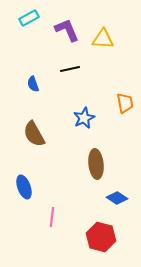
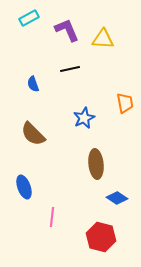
brown semicircle: moved 1 px left; rotated 16 degrees counterclockwise
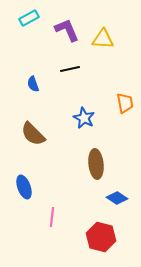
blue star: rotated 20 degrees counterclockwise
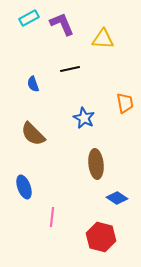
purple L-shape: moved 5 px left, 6 px up
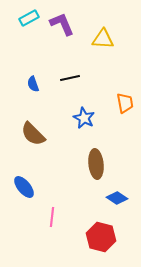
black line: moved 9 px down
blue ellipse: rotated 20 degrees counterclockwise
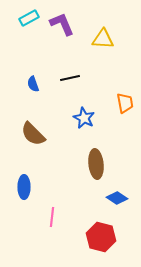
blue ellipse: rotated 40 degrees clockwise
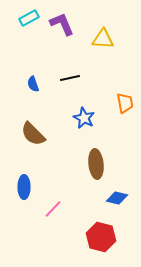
blue diamond: rotated 20 degrees counterclockwise
pink line: moved 1 px right, 8 px up; rotated 36 degrees clockwise
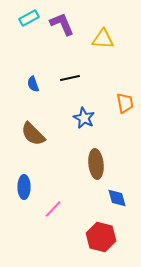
blue diamond: rotated 60 degrees clockwise
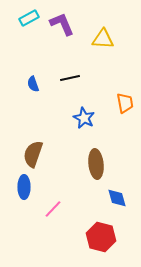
brown semicircle: moved 20 px down; rotated 64 degrees clockwise
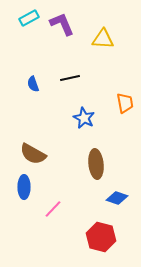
brown semicircle: rotated 80 degrees counterclockwise
blue diamond: rotated 55 degrees counterclockwise
